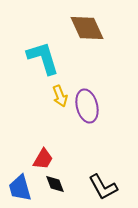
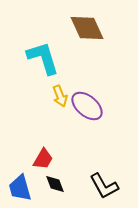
purple ellipse: rotated 36 degrees counterclockwise
black L-shape: moved 1 px right, 1 px up
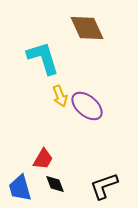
black L-shape: rotated 100 degrees clockwise
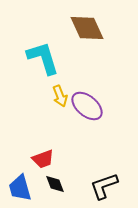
red trapezoid: rotated 40 degrees clockwise
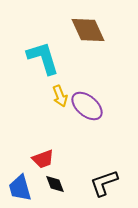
brown diamond: moved 1 px right, 2 px down
black L-shape: moved 3 px up
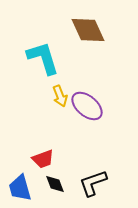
black L-shape: moved 11 px left
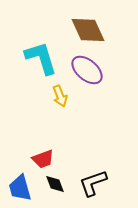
cyan L-shape: moved 2 px left
purple ellipse: moved 36 px up
